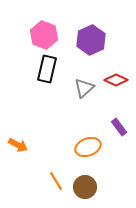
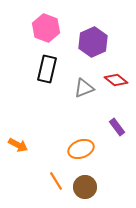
pink hexagon: moved 2 px right, 7 px up
purple hexagon: moved 2 px right, 2 px down
red diamond: rotated 15 degrees clockwise
gray triangle: rotated 20 degrees clockwise
purple rectangle: moved 2 px left
orange ellipse: moved 7 px left, 2 px down
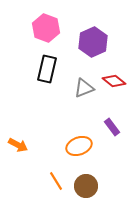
red diamond: moved 2 px left, 1 px down
purple rectangle: moved 5 px left
orange ellipse: moved 2 px left, 3 px up
brown circle: moved 1 px right, 1 px up
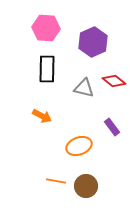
pink hexagon: rotated 16 degrees counterclockwise
black rectangle: rotated 12 degrees counterclockwise
gray triangle: rotated 35 degrees clockwise
orange arrow: moved 24 px right, 29 px up
orange line: rotated 48 degrees counterclockwise
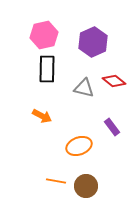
pink hexagon: moved 2 px left, 7 px down; rotated 16 degrees counterclockwise
